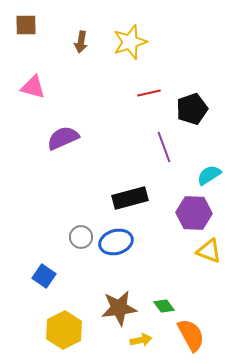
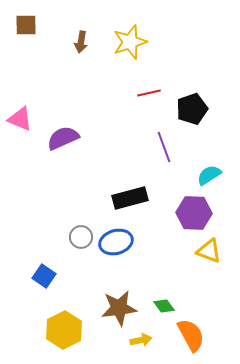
pink triangle: moved 13 px left, 32 px down; rotated 8 degrees clockwise
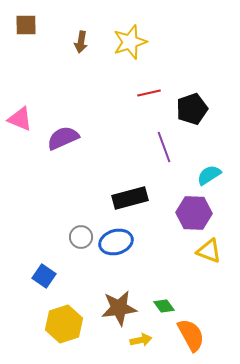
yellow hexagon: moved 6 px up; rotated 9 degrees clockwise
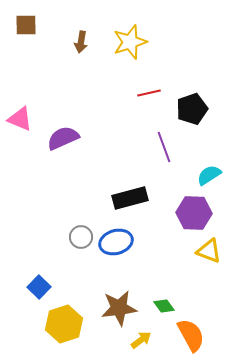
blue square: moved 5 px left, 11 px down; rotated 10 degrees clockwise
yellow arrow: rotated 25 degrees counterclockwise
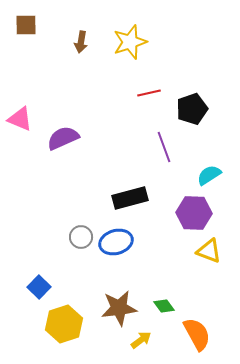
orange semicircle: moved 6 px right, 1 px up
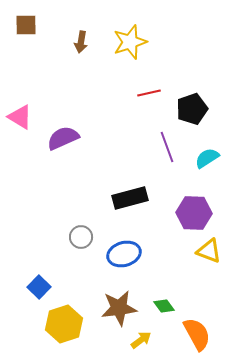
pink triangle: moved 2 px up; rotated 8 degrees clockwise
purple line: moved 3 px right
cyan semicircle: moved 2 px left, 17 px up
blue ellipse: moved 8 px right, 12 px down
